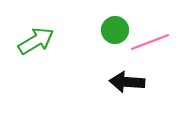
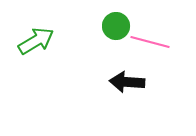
green circle: moved 1 px right, 4 px up
pink line: rotated 36 degrees clockwise
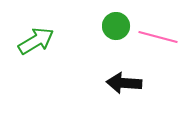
pink line: moved 8 px right, 5 px up
black arrow: moved 3 px left, 1 px down
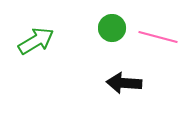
green circle: moved 4 px left, 2 px down
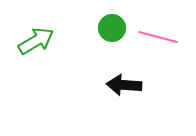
black arrow: moved 2 px down
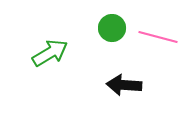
green arrow: moved 14 px right, 12 px down
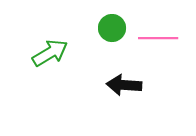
pink line: moved 1 px down; rotated 15 degrees counterclockwise
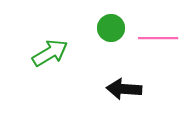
green circle: moved 1 px left
black arrow: moved 4 px down
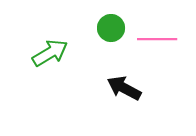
pink line: moved 1 px left, 1 px down
black arrow: moved 1 px up; rotated 24 degrees clockwise
